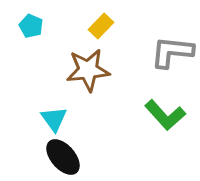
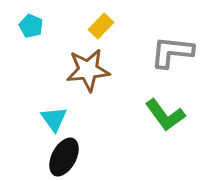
green L-shape: rotated 6 degrees clockwise
black ellipse: moved 1 px right; rotated 69 degrees clockwise
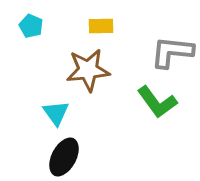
yellow rectangle: rotated 45 degrees clockwise
green L-shape: moved 8 px left, 13 px up
cyan triangle: moved 2 px right, 6 px up
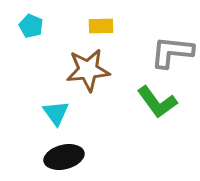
black ellipse: rotated 48 degrees clockwise
